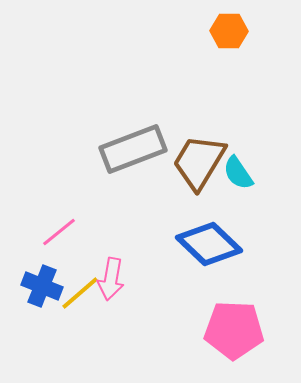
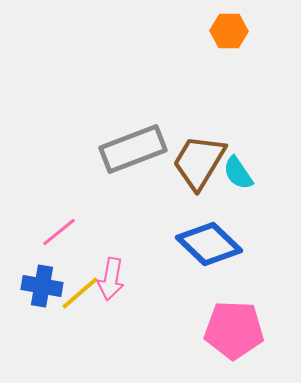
blue cross: rotated 12 degrees counterclockwise
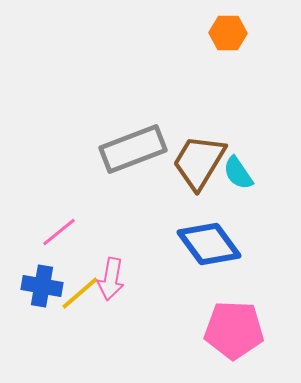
orange hexagon: moved 1 px left, 2 px down
blue diamond: rotated 10 degrees clockwise
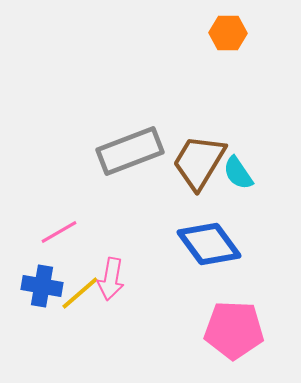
gray rectangle: moved 3 px left, 2 px down
pink line: rotated 9 degrees clockwise
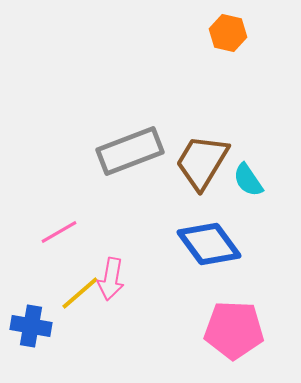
orange hexagon: rotated 12 degrees clockwise
brown trapezoid: moved 3 px right
cyan semicircle: moved 10 px right, 7 px down
blue cross: moved 11 px left, 40 px down
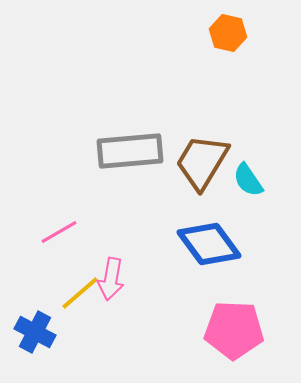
gray rectangle: rotated 16 degrees clockwise
blue cross: moved 4 px right, 6 px down; rotated 18 degrees clockwise
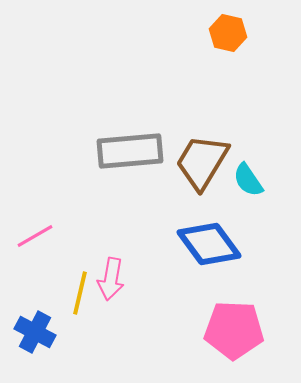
pink line: moved 24 px left, 4 px down
yellow line: rotated 36 degrees counterclockwise
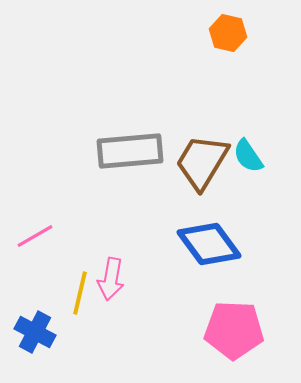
cyan semicircle: moved 24 px up
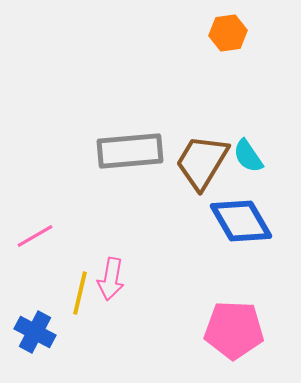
orange hexagon: rotated 21 degrees counterclockwise
blue diamond: moved 32 px right, 23 px up; rotated 6 degrees clockwise
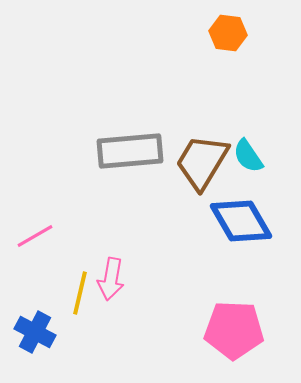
orange hexagon: rotated 15 degrees clockwise
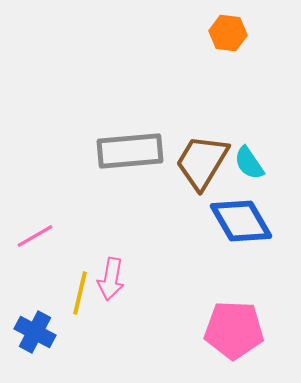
cyan semicircle: moved 1 px right, 7 px down
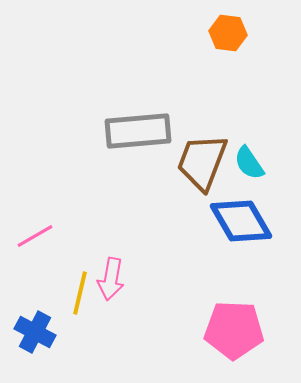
gray rectangle: moved 8 px right, 20 px up
brown trapezoid: rotated 10 degrees counterclockwise
